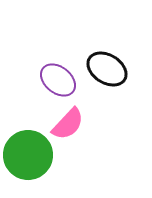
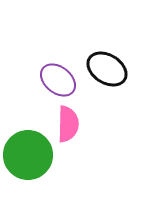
pink semicircle: rotated 42 degrees counterclockwise
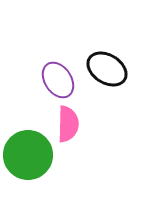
purple ellipse: rotated 18 degrees clockwise
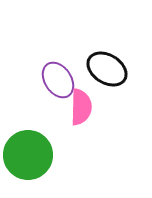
pink semicircle: moved 13 px right, 17 px up
